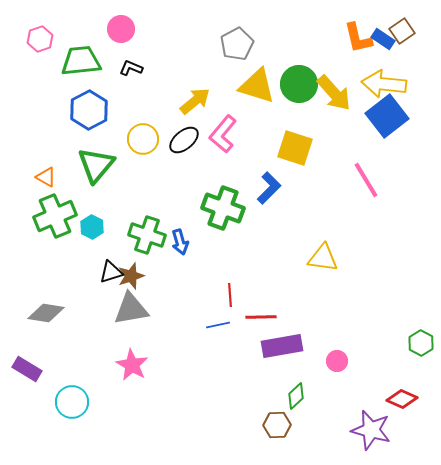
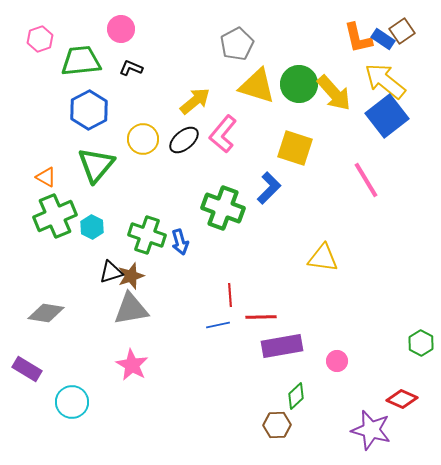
yellow arrow at (384, 84): moved 1 px right, 3 px up; rotated 33 degrees clockwise
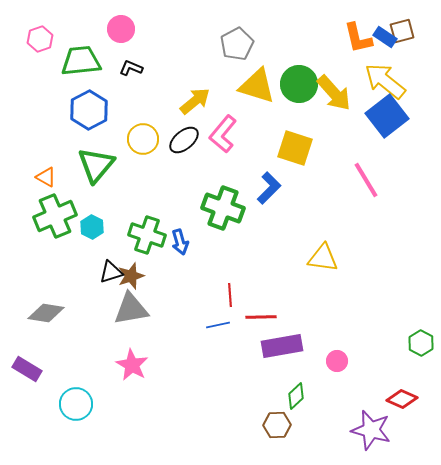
brown square at (402, 31): rotated 20 degrees clockwise
blue rectangle at (383, 39): moved 2 px right, 2 px up
cyan circle at (72, 402): moved 4 px right, 2 px down
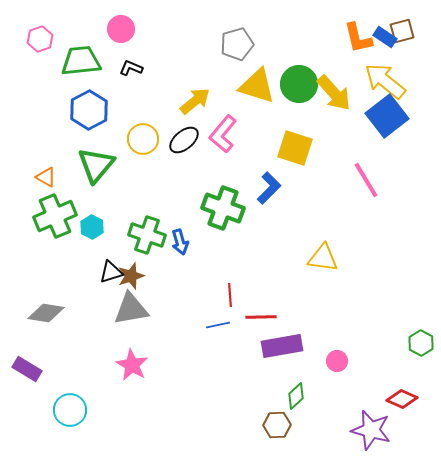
gray pentagon at (237, 44): rotated 12 degrees clockwise
cyan circle at (76, 404): moved 6 px left, 6 px down
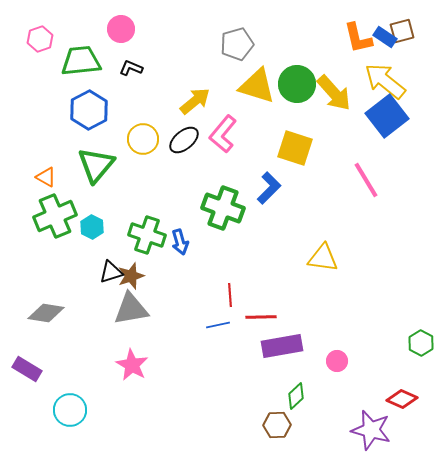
green circle at (299, 84): moved 2 px left
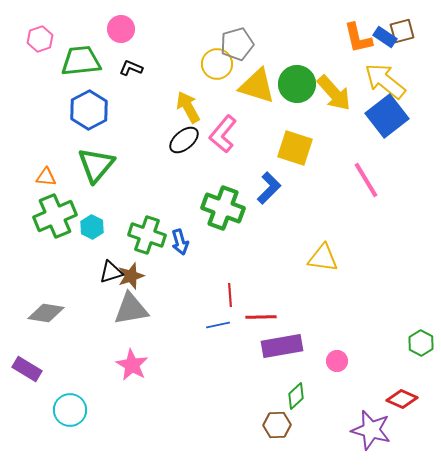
yellow arrow at (195, 101): moved 7 px left, 6 px down; rotated 80 degrees counterclockwise
yellow circle at (143, 139): moved 74 px right, 75 px up
orange triangle at (46, 177): rotated 25 degrees counterclockwise
